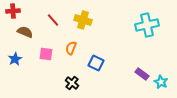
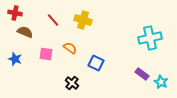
red cross: moved 2 px right, 2 px down; rotated 16 degrees clockwise
cyan cross: moved 3 px right, 13 px down
orange semicircle: moved 1 px left; rotated 104 degrees clockwise
blue star: rotated 24 degrees counterclockwise
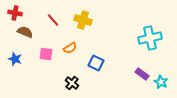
orange semicircle: rotated 112 degrees clockwise
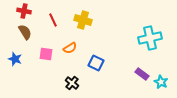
red cross: moved 9 px right, 2 px up
red line: rotated 16 degrees clockwise
brown semicircle: rotated 35 degrees clockwise
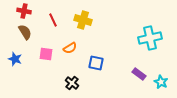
blue square: rotated 14 degrees counterclockwise
purple rectangle: moved 3 px left
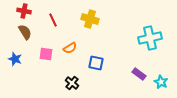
yellow cross: moved 7 px right, 1 px up
